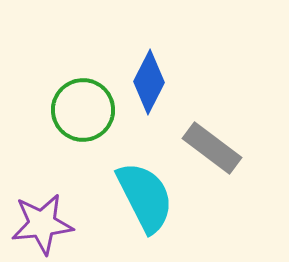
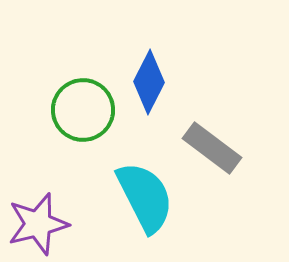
purple star: moved 4 px left; rotated 8 degrees counterclockwise
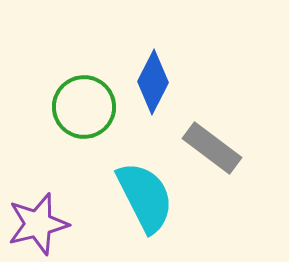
blue diamond: moved 4 px right
green circle: moved 1 px right, 3 px up
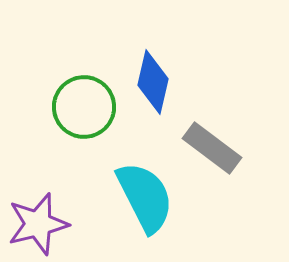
blue diamond: rotated 14 degrees counterclockwise
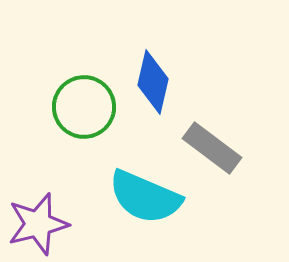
cyan semicircle: rotated 140 degrees clockwise
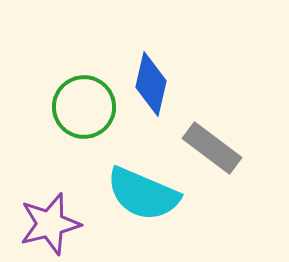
blue diamond: moved 2 px left, 2 px down
cyan semicircle: moved 2 px left, 3 px up
purple star: moved 12 px right
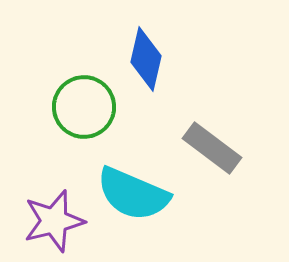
blue diamond: moved 5 px left, 25 px up
cyan semicircle: moved 10 px left
purple star: moved 4 px right, 3 px up
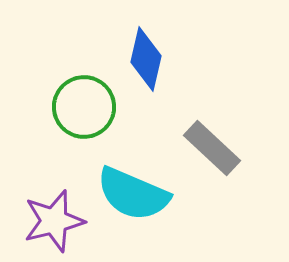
gray rectangle: rotated 6 degrees clockwise
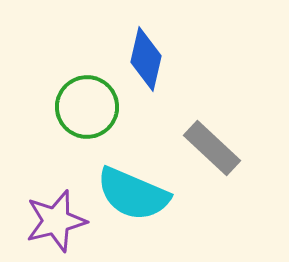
green circle: moved 3 px right
purple star: moved 2 px right
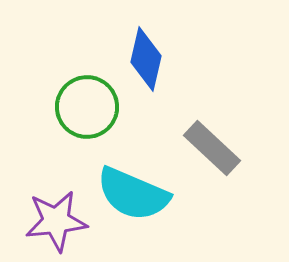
purple star: rotated 8 degrees clockwise
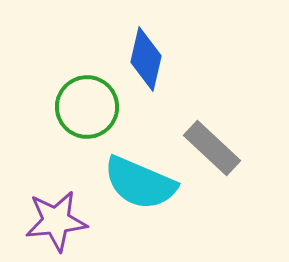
cyan semicircle: moved 7 px right, 11 px up
